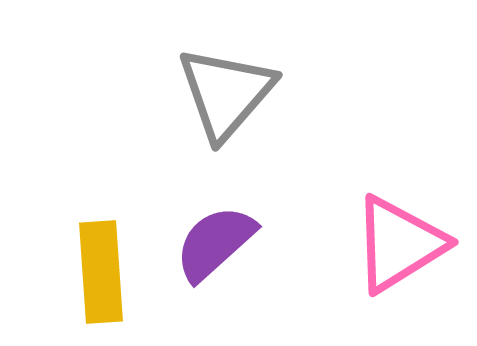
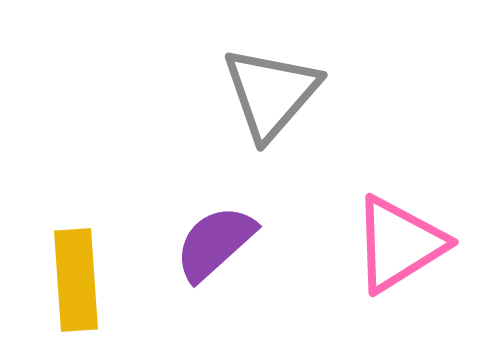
gray triangle: moved 45 px right
yellow rectangle: moved 25 px left, 8 px down
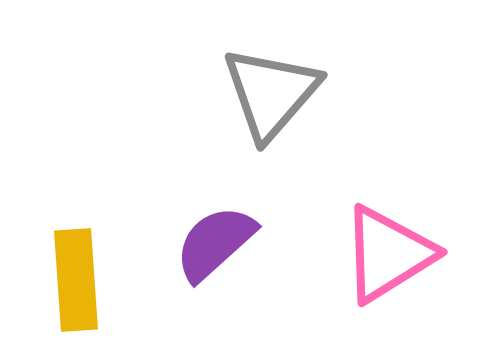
pink triangle: moved 11 px left, 10 px down
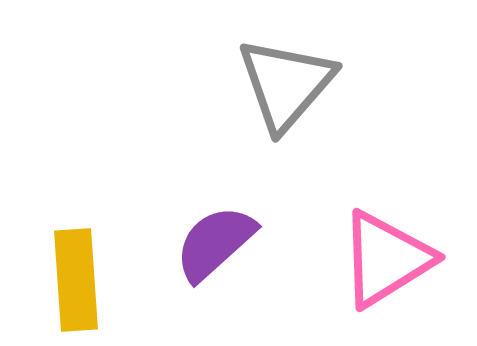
gray triangle: moved 15 px right, 9 px up
pink triangle: moved 2 px left, 5 px down
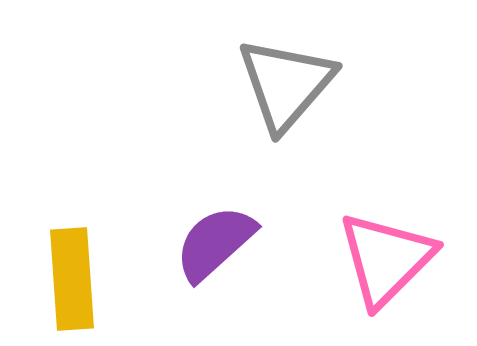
pink triangle: rotated 13 degrees counterclockwise
yellow rectangle: moved 4 px left, 1 px up
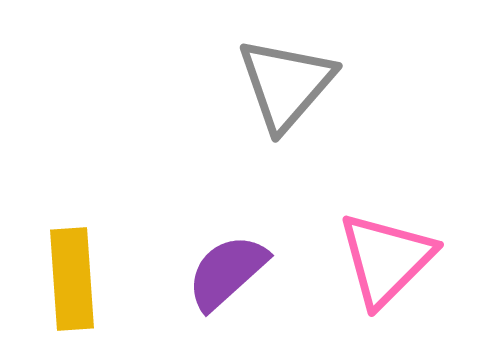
purple semicircle: moved 12 px right, 29 px down
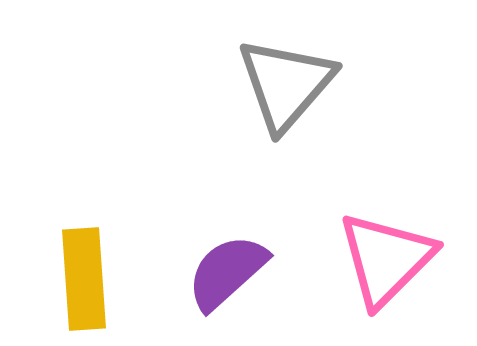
yellow rectangle: moved 12 px right
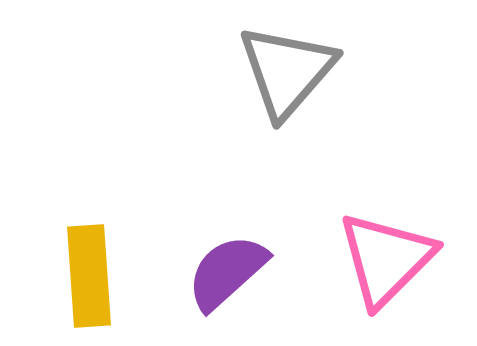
gray triangle: moved 1 px right, 13 px up
yellow rectangle: moved 5 px right, 3 px up
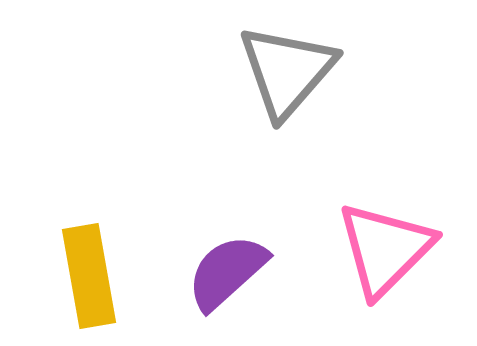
pink triangle: moved 1 px left, 10 px up
yellow rectangle: rotated 6 degrees counterclockwise
